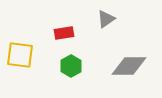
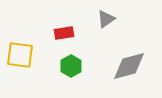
gray diamond: rotated 15 degrees counterclockwise
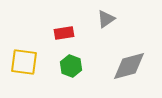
yellow square: moved 4 px right, 7 px down
green hexagon: rotated 10 degrees counterclockwise
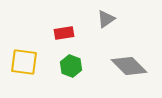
gray diamond: rotated 60 degrees clockwise
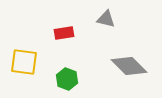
gray triangle: rotated 48 degrees clockwise
green hexagon: moved 4 px left, 13 px down
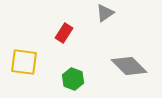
gray triangle: moved 1 px left, 6 px up; rotated 48 degrees counterclockwise
red rectangle: rotated 48 degrees counterclockwise
green hexagon: moved 6 px right
